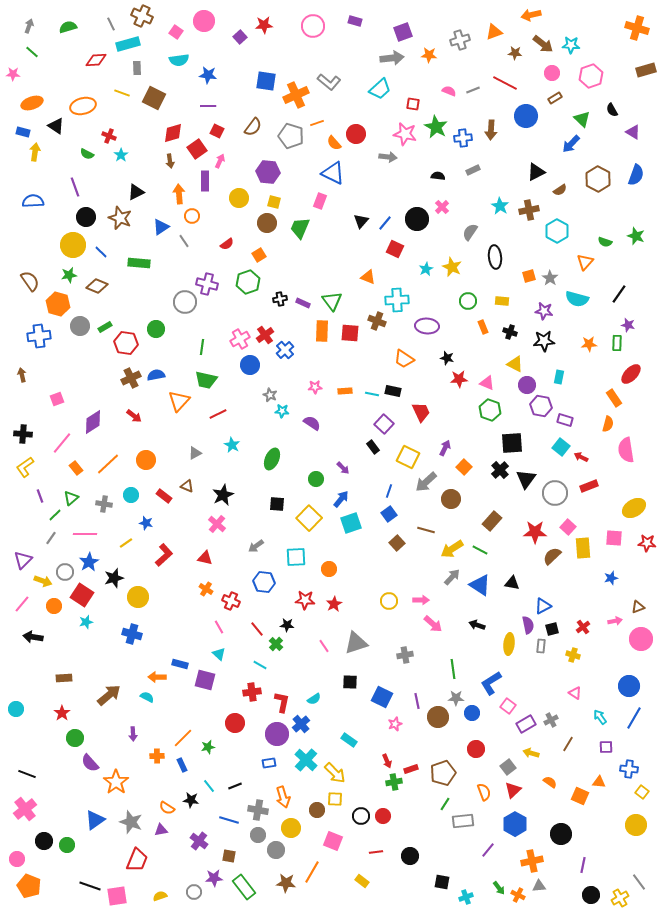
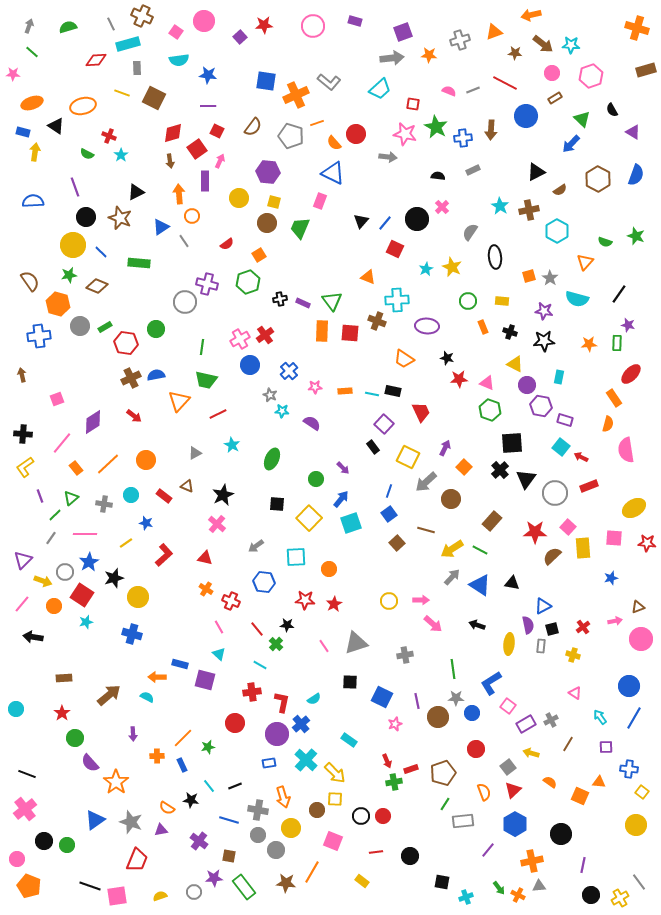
blue cross at (285, 350): moved 4 px right, 21 px down
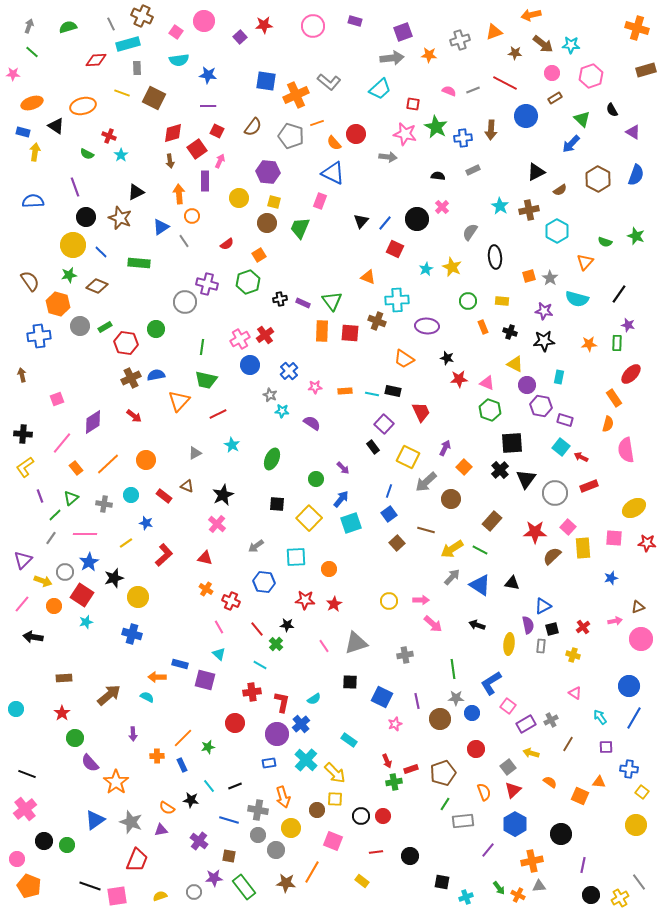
brown circle at (438, 717): moved 2 px right, 2 px down
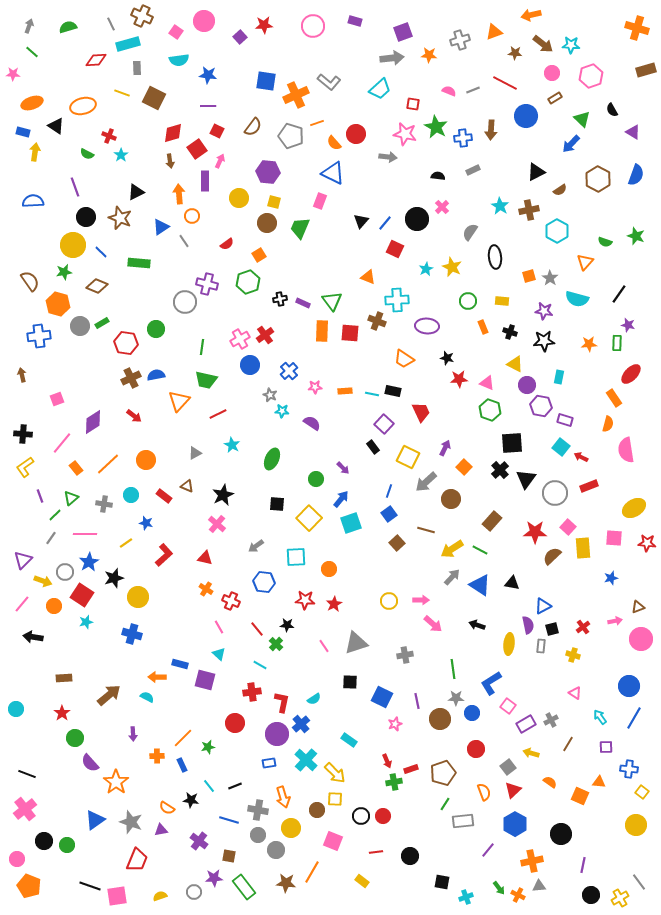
green star at (69, 275): moved 5 px left, 3 px up
green rectangle at (105, 327): moved 3 px left, 4 px up
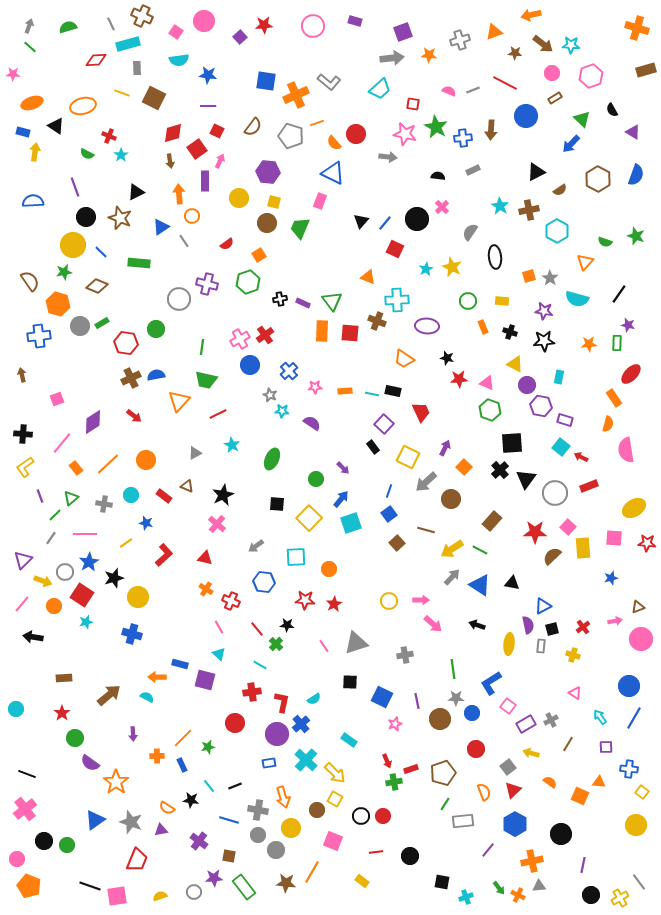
green line at (32, 52): moved 2 px left, 5 px up
gray circle at (185, 302): moved 6 px left, 3 px up
purple semicircle at (90, 763): rotated 12 degrees counterclockwise
yellow square at (335, 799): rotated 28 degrees clockwise
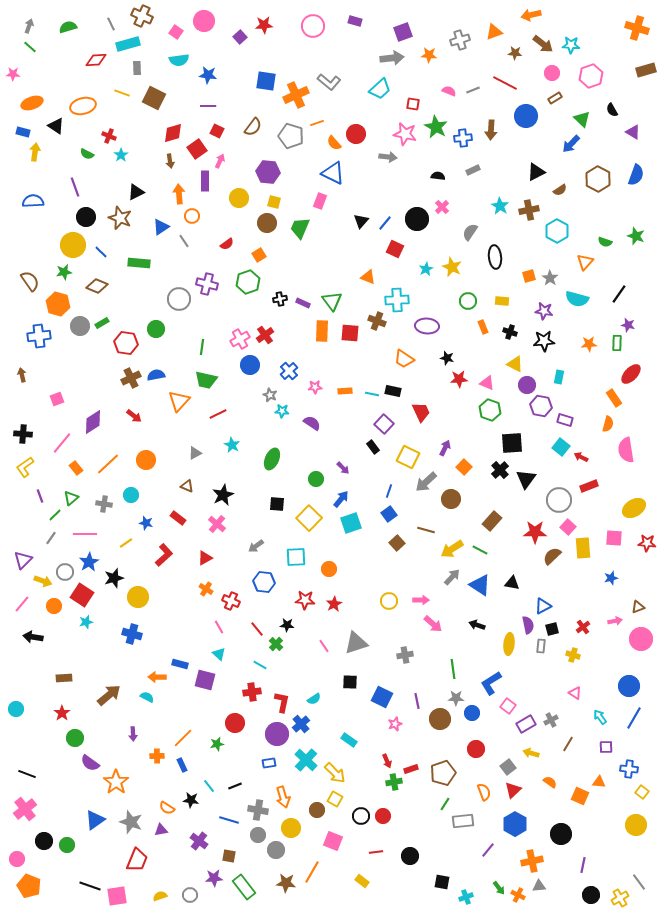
gray circle at (555, 493): moved 4 px right, 7 px down
red rectangle at (164, 496): moved 14 px right, 22 px down
red triangle at (205, 558): rotated 42 degrees counterclockwise
green star at (208, 747): moved 9 px right, 3 px up
gray circle at (194, 892): moved 4 px left, 3 px down
